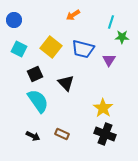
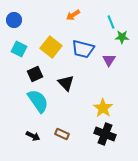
cyan line: rotated 40 degrees counterclockwise
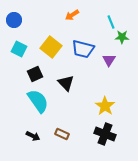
orange arrow: moved 1 px left
yellow star: moved 2 px right, 2 px up
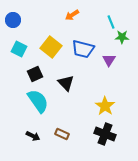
blue circle: moved 1 px left
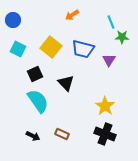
cyan square: moved 1 px left
